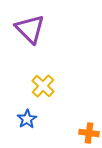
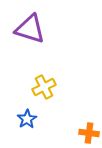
purple triangle: rotated 28 degrees counterclockwise
yellow cross: moved 1 px right, 1 px down; rotated 20 degrees clockwise
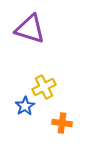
blue star: moved 2 px left, 13 px up
orange cross: moved 27 px left, 10 px up
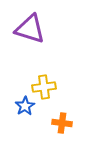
yellow cross: rotated 20 degrees clockwise
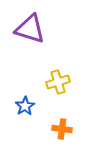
yellow cross: moved 14 px right, 5 px up; rotated 10 degrees counterclockwise
orange cross: moved 6 px down
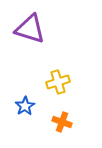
orange cross: moved 7 px up; rotated 12 degrees clockwise
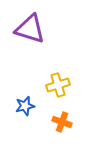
yellow cross: moved 3 px down
blue star: rotated 18 degrees clockwise
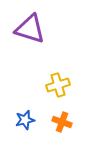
blue star: moved 14 px down
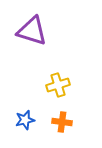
purple triangle: moved 2 px right, 2 px down
orange cross: rotated 12 degrees counterclockwise
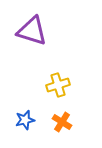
orange cross: rotated 24 degrees clockwise
